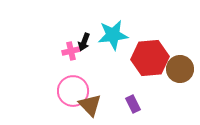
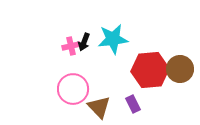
cyan star: moved 4 px down
pink cross: moved 5 px up
red hexagon: moved 12 px down
pink circle: moved 2 px up
brown triangle: moved 9 px right, 2 px down
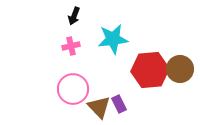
black arrow: moved 10 px left, 26 px up
purple rectangle: moved 14 px left
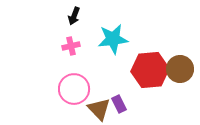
pink circle: moved 1 px right
brown triangle: moved 2 px down
